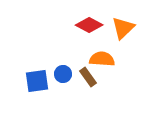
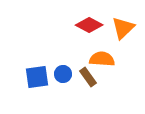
blue square: moved 4 px up
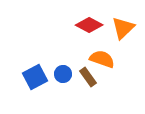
orange semicircle: rotated 15 degrees clockwise
blue square: moved 2 px left; rotated 20 degrees counterclockwise
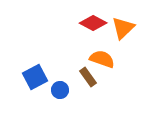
red diamond: moved 4 px right, 2 px up
blue circle: moved 3 px left, 16 px down
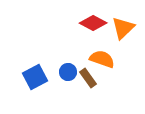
brown rectangle: moved 1 px down
blue circle: moved 8 px right, 18 px up
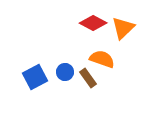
blue circle: moved 3 px left
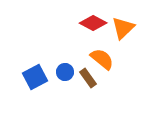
orange semicircle: rotated 20 degrees clockwise
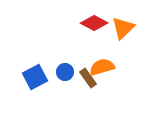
red diamond: moved 1 px right
orange semicircle: moved 8 px down; rotated 55 degrees counterclockwise
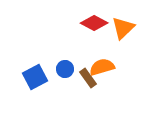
blue circle: moved 3 px up
